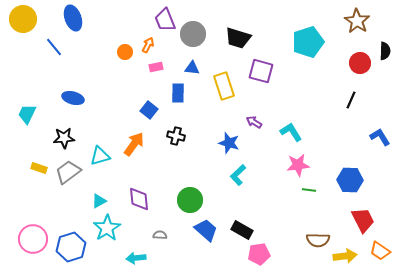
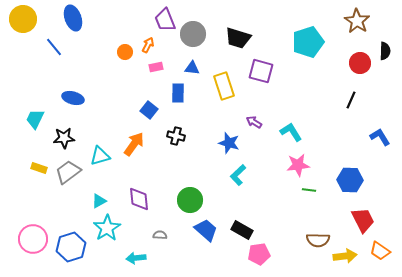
cyan trapezoid at (27, 114): moved 8 px right, 5 px down
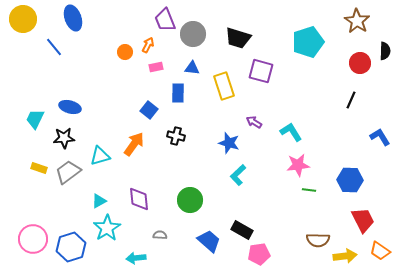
blue ellipse at (73, 98): moved 3 px left, 9 px down
blue trapezoid at (206, 230): moved 3 px right, 11 px down
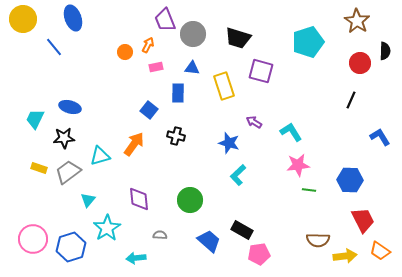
cyan triangle at (99, 201): moved 11 px left, 1 px up; rotated 21 degrees counterclockwise
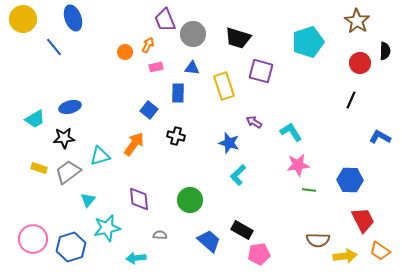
blue ellipse at (70, 107): rotated 30 degrees counterclockwise
cyan trapezoid at (35, 119): rotated 145 degrees counterclockwise
blue L-shape at (380, 137): rotated 30 degrees counterclockwise
cyan star at (107, 228): rotated 20 degrees clockwise
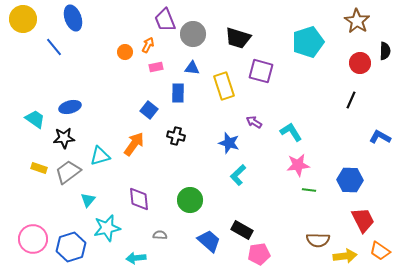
cyan trapezoid at (35, 119): rotated 115 degrees counterclockwise
